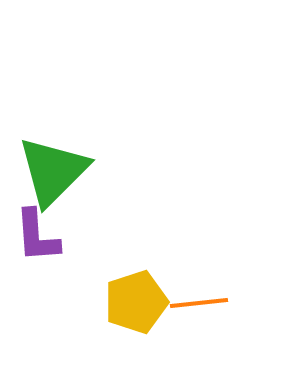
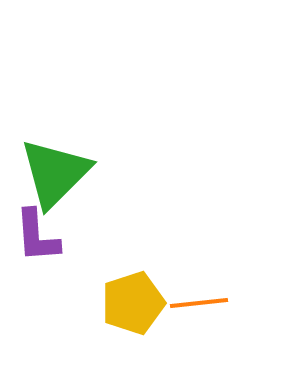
green triangle: moved 2 px right, 2 px down
yellow pentagon: moved 3 px left, 1 px down
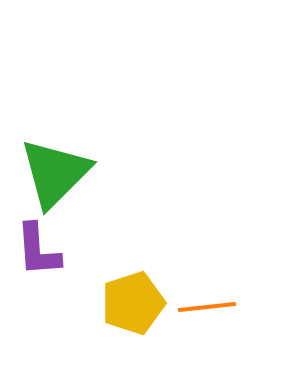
purple L-shape: moved 1 px right, 14 px down
orange line: moved 8 px right, 4 px down
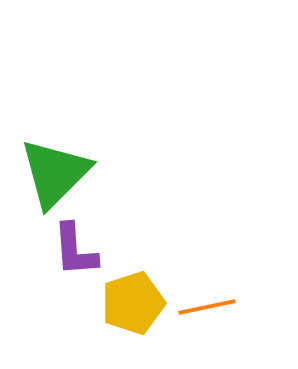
purple L-shape: moved 37 px right
orange line: rotated 6 degrees counterclockwise
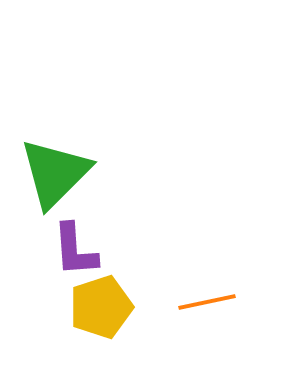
yellow pentagon: moved 32 px left, 4 px down
orange line: moved 5 px up
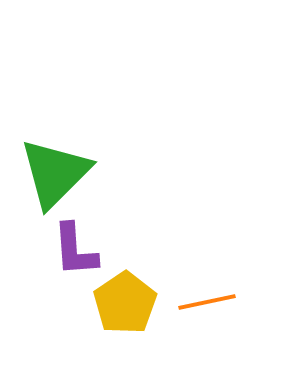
yellow pentagon: moved 24 px right, 4 px up; rotated 16 degrees counterclockwise
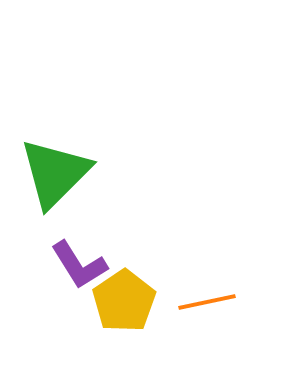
purple L-shape: moved 4 px right, 15 px down; rotated 28 degrees counterclockwise
yellow pentagon: moved 1 px left, 2 px up
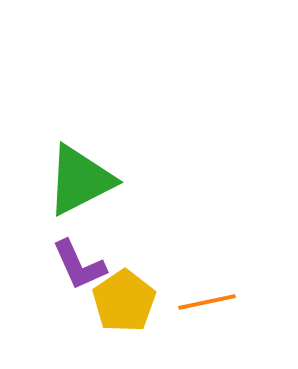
green triangle: moved 25 px right, 7 px down; rotated 18 degrees clockwise
purple L-shape: rotated 8 degrees clockwise
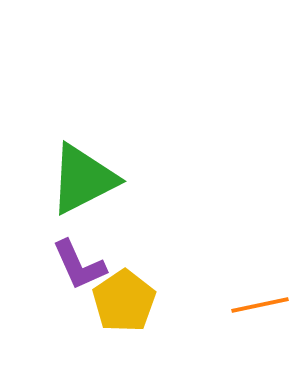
green triangle: moved 3 px right, 1 px up
orange line: moved 53 px right, 3 px down
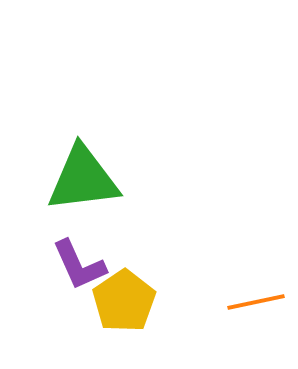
green triangle: rotated 20 degrees clockwise
orange line: moved 4 px left, 3 px up
